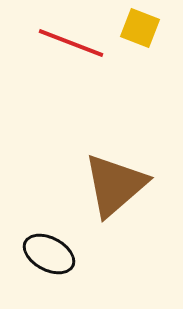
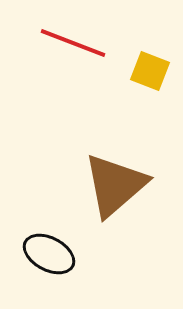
yellow square: moved 10 px right, 43 px down
red line: moved 2 px right
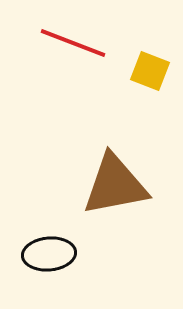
brown triangle: rotated 30 degrees clockwise
black ellipse: rotated 33 degrees counterclockwise
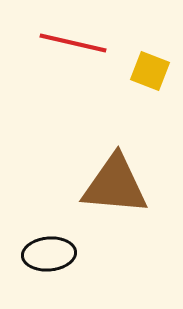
red line: rotated 8 degrees counterclockwise
brown triangle: rotated 16 degrees clockwise
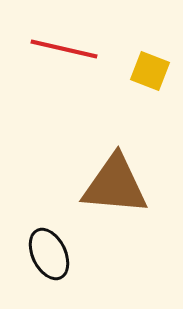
red line: moved 9 px left, 6 px down
black ellipse: rotated 69 degrees clockwise
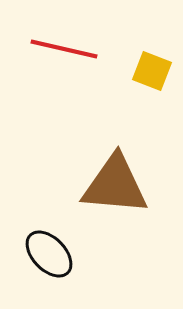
yellow square: moved 2 px right
black ellipse: rotated 18 degrees counterclockwise
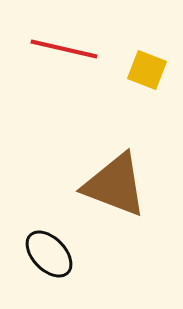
yellow square: moved 5 px left, 1 px up
brown triangle: rotated 16 degrees clockwise
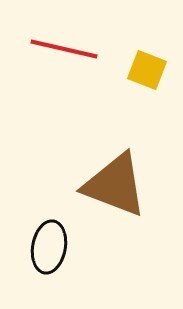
black ellipse: moved 7 px up; rotated 54 degrees clockwise
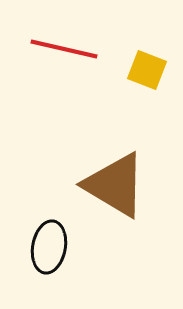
brown triangle: rotated 10 degrees clockwise
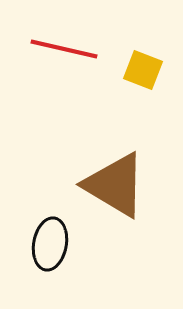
yellow square: moved 4 px left
black ellipse: moved 1 px right, 3 px up
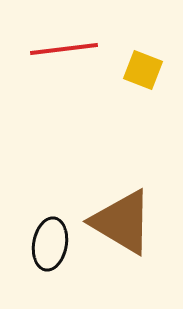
red line: rotated 20 degrees counterclockwise
brown triangle: moved 7 px right, 37 px down
